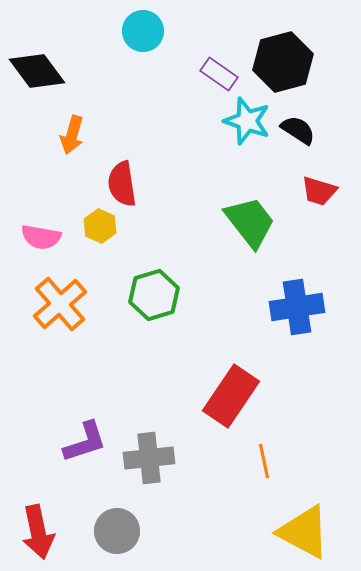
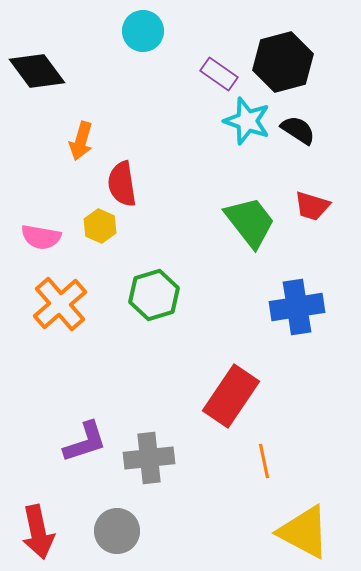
orange arrow: moved 9 px right, 6 px down
red trapezoid: moved 7 px left, 15 px down
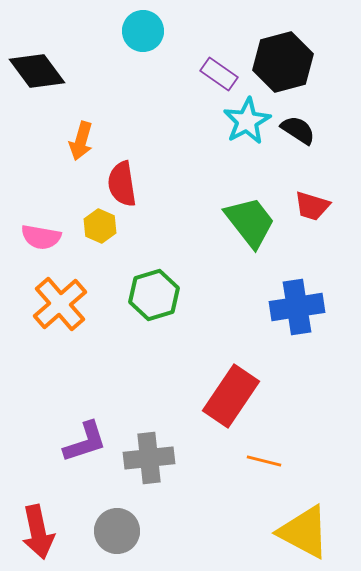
cyan star: rotated 24 degrees clockwise
orange line: rotated 64 degrees counterclockwise
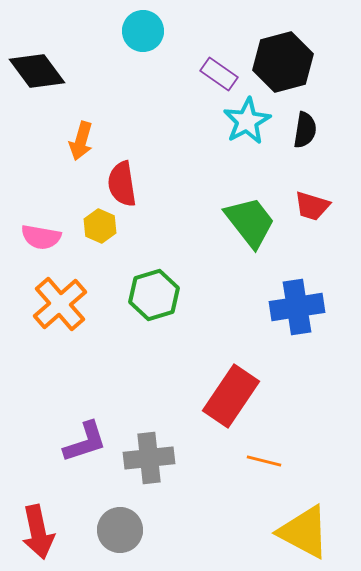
black semicircle: moved 7 px right; rotated 66 degrees clockwise
gray circle: moved 3 px right, 1 px up
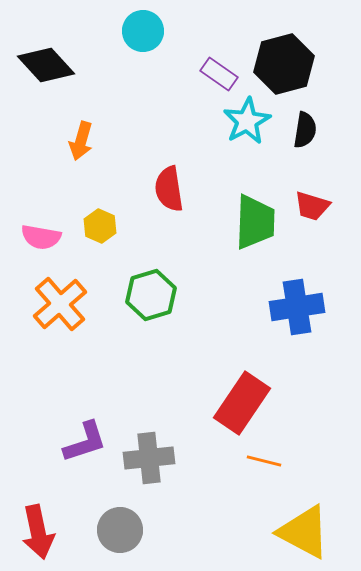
black hexagon: moved 1 px right, 2 px down
black diamond: moved 9 px right, 6 px up; rotated 6 degrees counterclockwise
red semicircle: moved 47 px right, 5 px down
green trapezoid: moved 5 px right; rotated 40 degrees clockwise
green hexagon: moved 3 px left
red rectangle: moved 11 px right, 7 px down
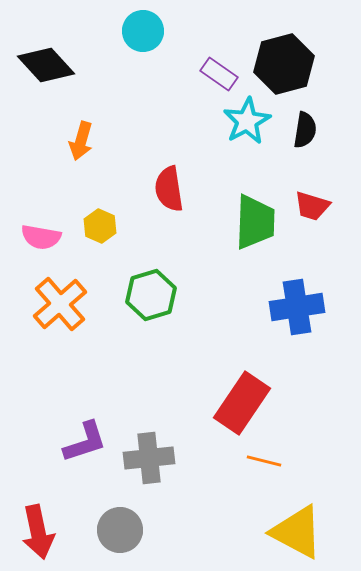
yellow triangle: moved 7 px left
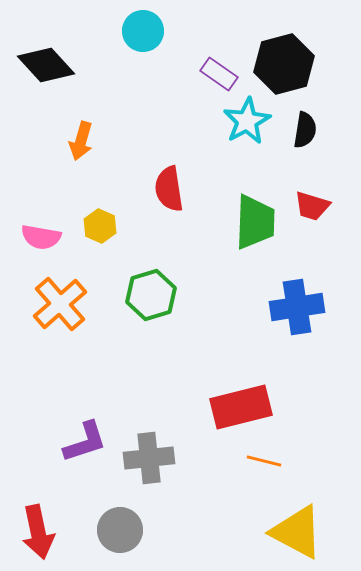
red rectangle: moved 1 px left, 4 px down; rotated 42 degrees clockwise
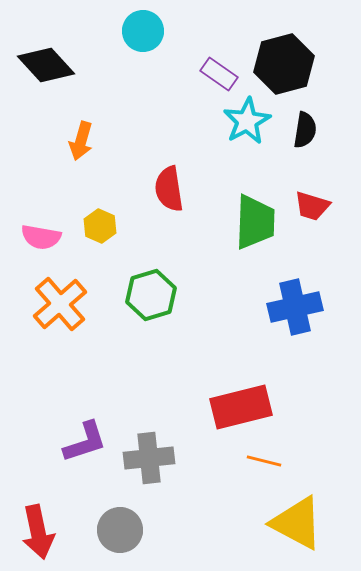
blue cross: moved 2 px left; rotated 4 degrees counterclockwise
yellow triangle: moved 9 px up
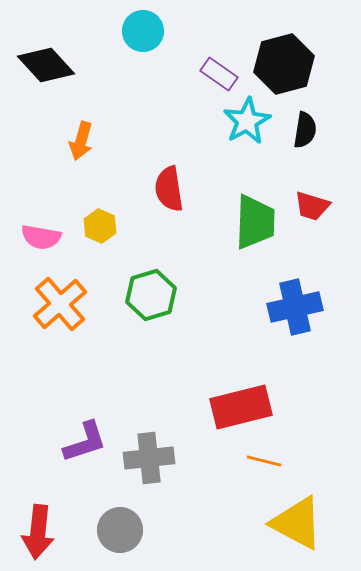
red arrow: rotated 18 degrees clockwise
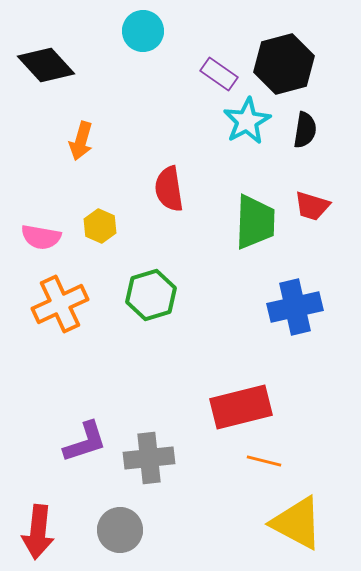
orange cross: rotated 16 degrees clockwise
